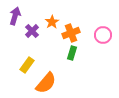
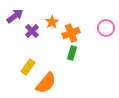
purple arrow: rotated 36 degrees clockwise
pink circle: moved 3 px right, 7 px up
yellow rectangle: moved 1 px right, 2 px down
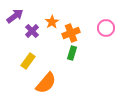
yellow rectangle: moved 6 px up
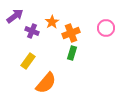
purple cross: rotated 24 degrees counterclockwise
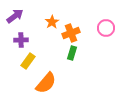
purple cross: moved 11 px left, 9 px down; rotated 24 degrees counterclockwise
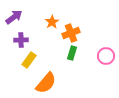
purple arrow: moved 1 px left, 1 px down
pink circle: moved 28 px down
yellow rectangle: moved 1 px right, 1 px up
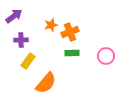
purple arrow: moved 1 px up
orange star: moved 1 px left, 3 px down; rotated 16 degrees clockwise
orange cross: moved 1 px left, 1 px up
green rectangle: rotated 72 degrees clockwise
yellow rectangle: moved 1 px left, 1 px down
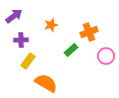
orange cross: moved 19 px right
green rectangle: moved 1 px left, 3 px up; rotated 40 degrees counterclockwise
orange semicircle: rotated 100 degrees counterclockwise
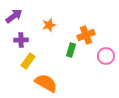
orange star: moved 2 px left
orange cross: moved 3 px left, 3 px down
green rectangle: rotated 32 degrees counterclockwise
